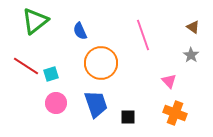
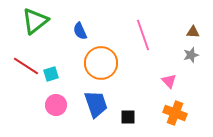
brown triangle: moved 5 px down; rotated 32 degrees counterclockwise
gray star: rotated 21 degrees clockwise
pink circle: moved 2 px down
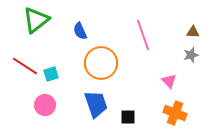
green triangle: moved 1 px right, 1 px up
red line: moved 1 px left
pink circle: moved 11 px left
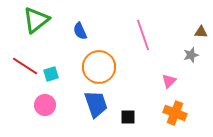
brown triangle: moved 8 px right
orange circle: moved 2 px left, 4 px down
pink triangle: rotated 28 degrees clockwise
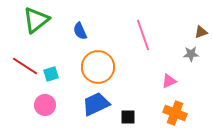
brown triangle: rotated 24 degrees counterclockwise
gray star: moved 1 px up; rotated 14 degrees clockwise
orange circle: moved 1 px left
pink triangle: rotated 21 degrees clockwise
blue trapezoid: rotated 96 degrees counterclockwise
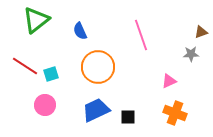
pink line: moved 2 px left
blue trapezoid: moved 6 px down
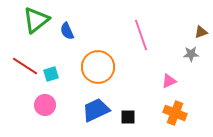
blue semicircle: moved 13 px left
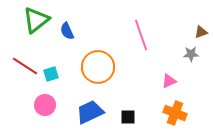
blue trapezoid: moved 6 px left, 2 px down
